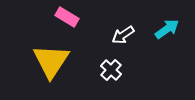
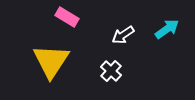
white cross: moved 1 px down
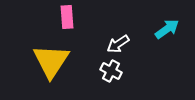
pink rectangle: rotated 55 degrees clockwise
white arrow: moved 5 px left, 9 px down
white cross: rotated 15 degrees counterclockwise
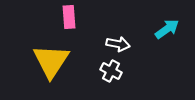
pink rectangle: moved 2 px right
white arrow: rotated 135 degrees counterclockwise
